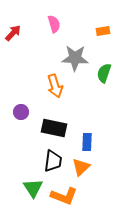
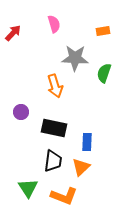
green triangle: moved 5 px left
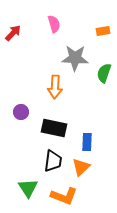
orange arrow: moved 1 px down; rotated 20 degrees clockwise
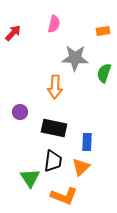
pink semicircle: rotated 30 degrees clockwise
purple circle: moved 1 px left
green triangle: moved 2 px right, 10 px up
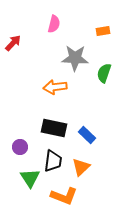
red arrow: moved 10 px down
orange arrow: rotated 80 degrees clockwise
purple circle: moved 35 px down
blue rectangle: moved 7 px up; rotated 48 degrees counterclockwise
